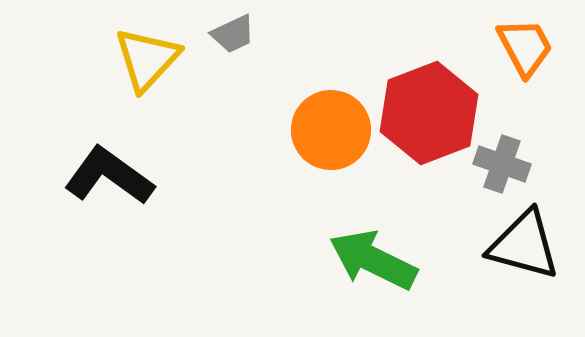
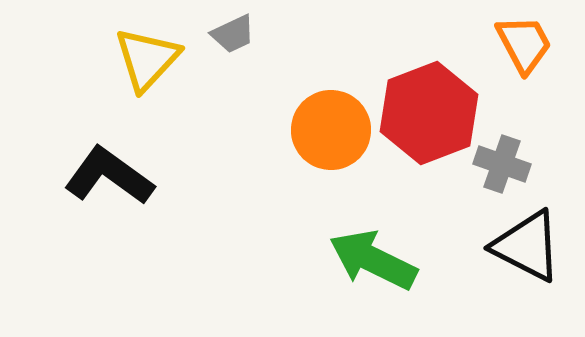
orange trapezoid: moved 1 px left, 3 px up
black triangle: moved 3 px right, 1 px down; rotated 12 degrees clockwise
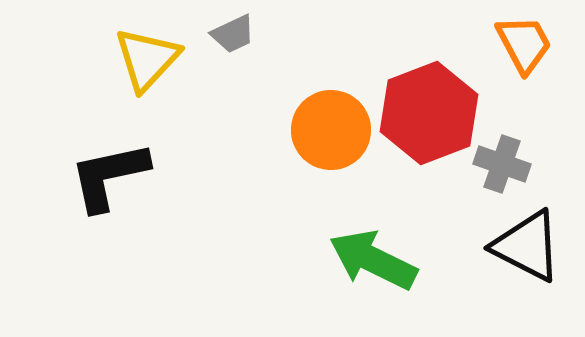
black L-shape: rotated 48 degrees counterclockwise
